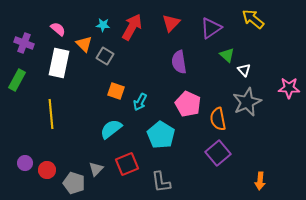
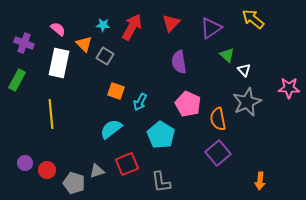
gray triangle: moved 1 px right, 2 px down; rotated 28 degrees clockwise
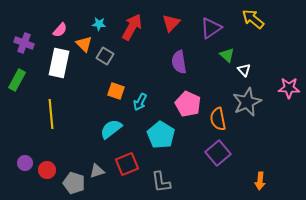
cyan star: moved 4 px left, 1 px up
pink semicircle: moved 2 px right, 1 px down; rotated 91 degrees clockwise
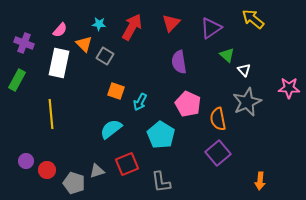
purple circle: moved 1 px right, 2 px up
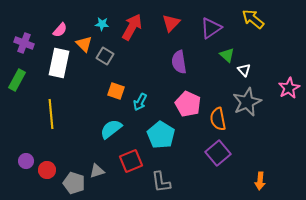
cyan star: moved 3 px right
pink star: rotated 30 degrees counterclockwise
red square: moved 4 px right, 3 px up
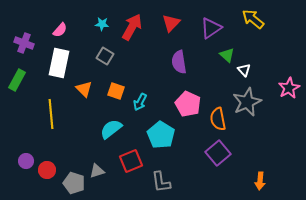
orange triangle: moved 45 px down
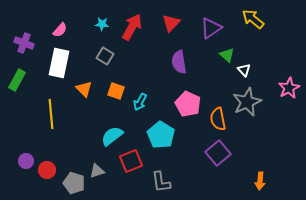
cyan semicircle: moved 1 px right, 7 px down
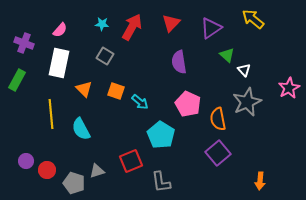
cyan arrow: rotated 78 degrees counterclockwise
cyan semicircle: moved 31 px left, 7 px up; rotated 80 degrees counterclockwise
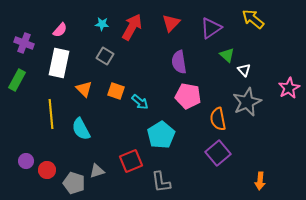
pink pentagon: moved 8 px up; rotated 15 degrees counterclockwise
cyan pentagon: rotated 8 degrees clockwise
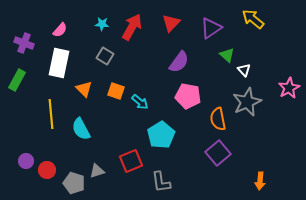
purple semicircle: rotated 135 degrees counterclockwise
